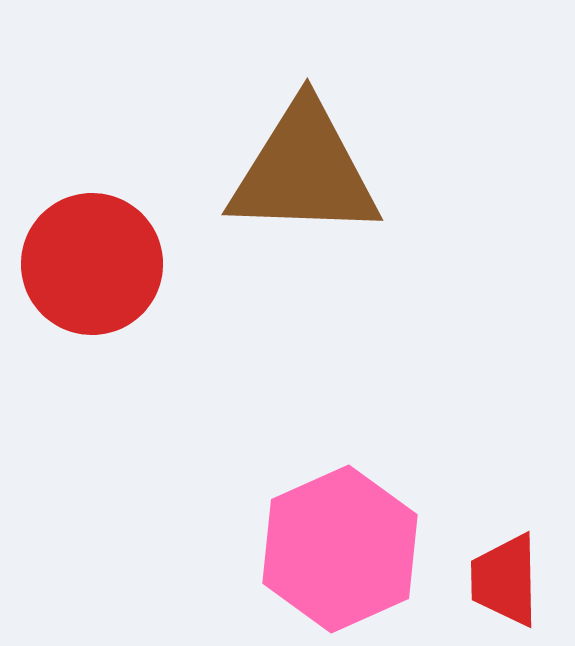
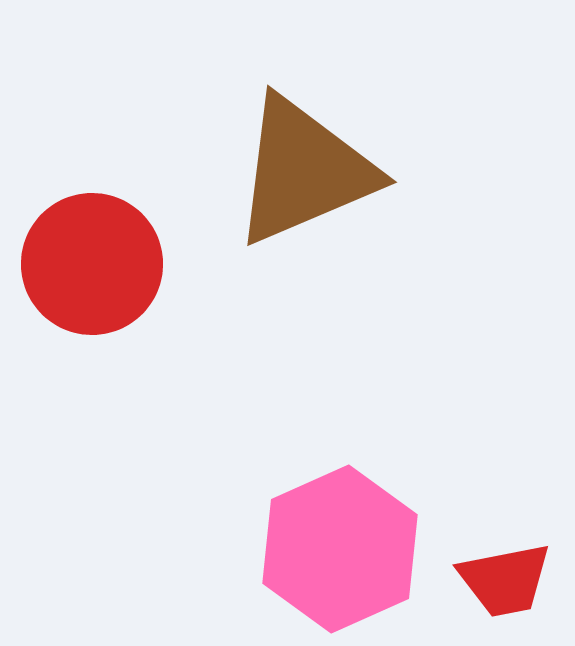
brown triangle: rotated 25 degrees counterclockwise
red trapezoid: rotated 100 degrees counterclockwise
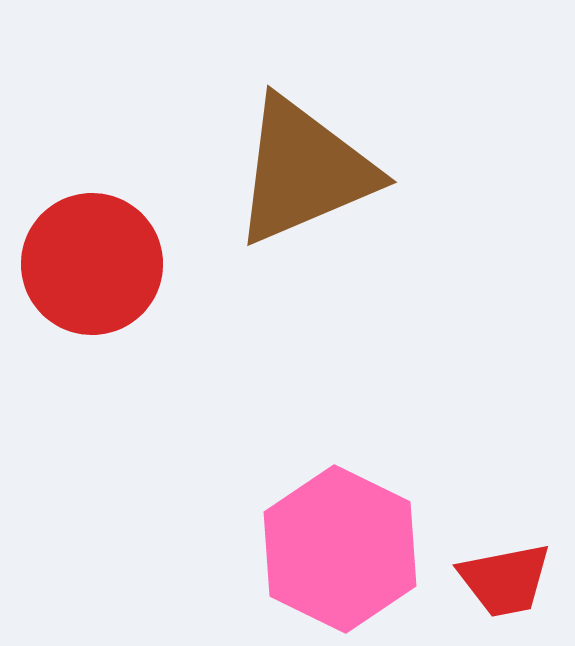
pink hexagon: rotated 10 degrees counterclockwise
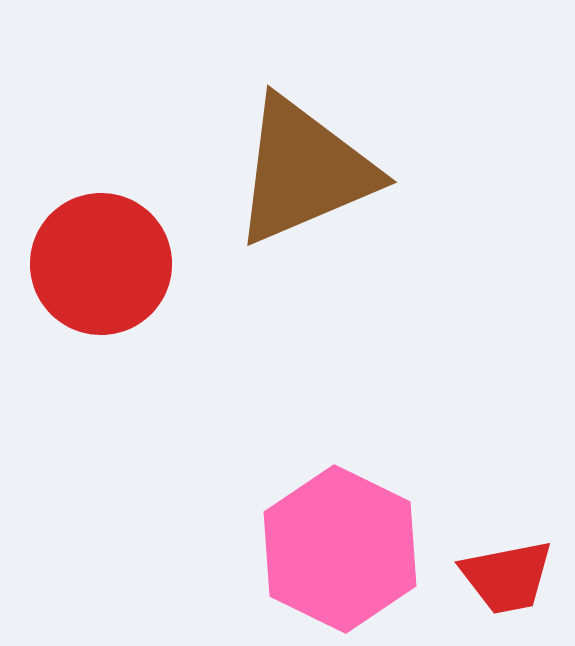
red circle: moved 9 px right
red trapezoid: moved 2 px right, 3 px up
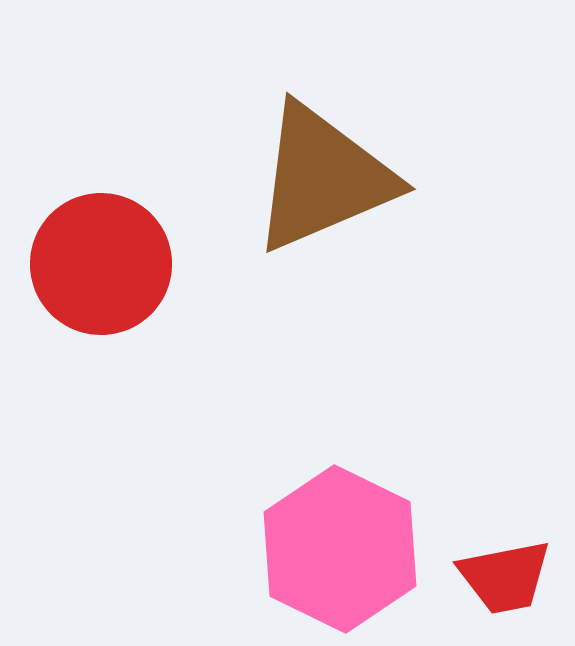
brown triangle: moved 19 px right, 7 px down
red trapezoid: moved 2 px left
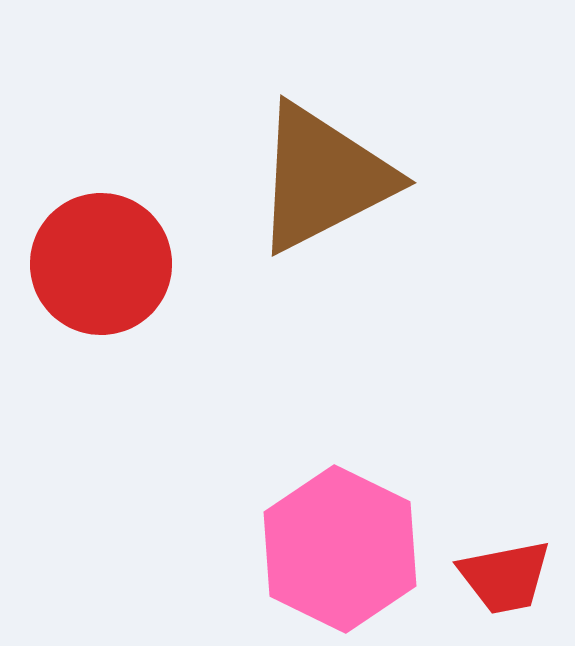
brown triangle: rotated 4 degrees counterclockwise
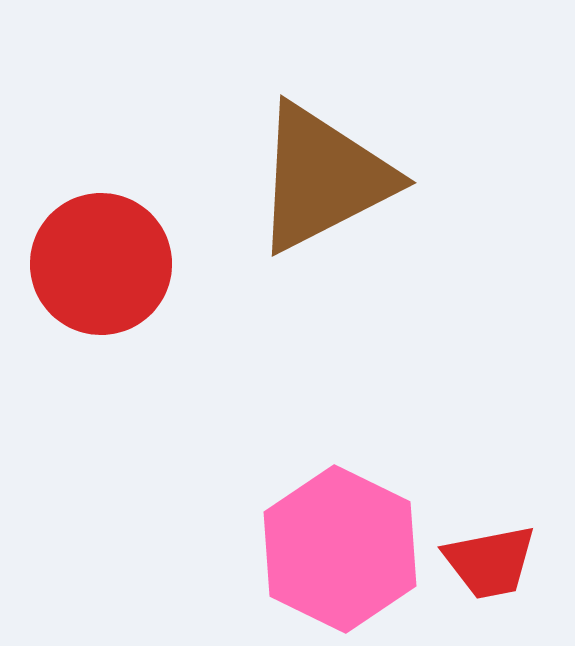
red trapezoid: moved 15 px left, 15 px up
